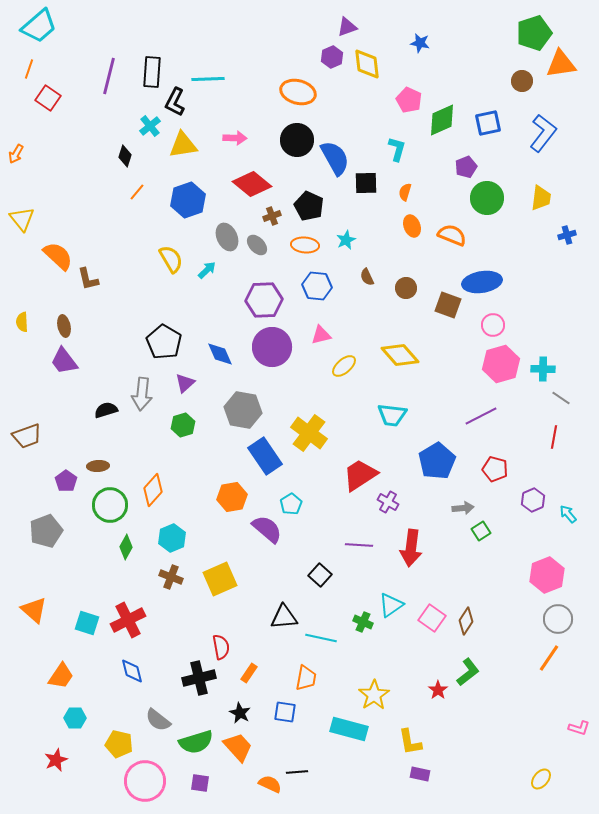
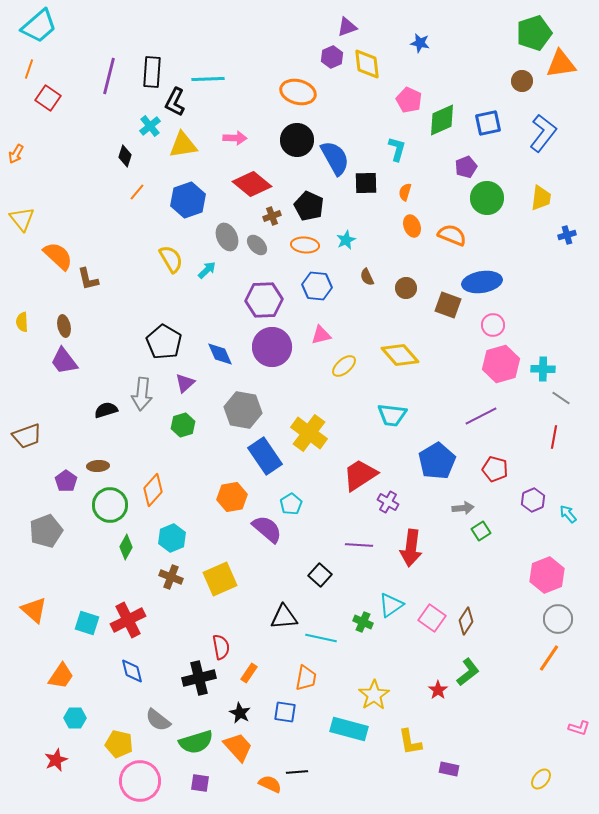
purple rectangle at (420, 774): moved 29 px right, 5 px up
pink circle at (145, 781): moved 5 px left
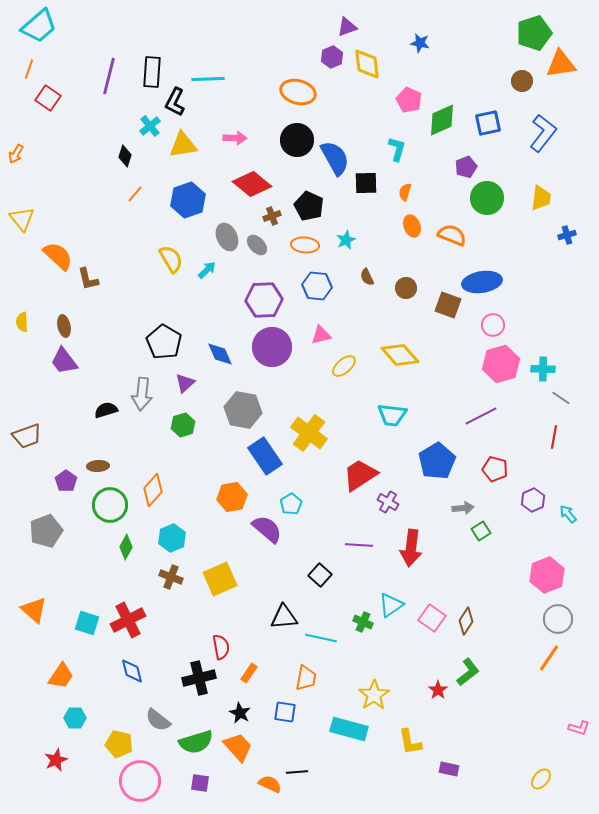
orange line at (137, 192): moved 2 px left, 2 px down
